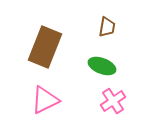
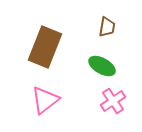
green ellipse: rotated 8 degrees clockwise
pink triangle: rotated 12 degrees counterclockwise
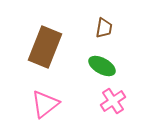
brown trapezoid: moved 3 px left, 1 px down
pink triangle: moved 4 px down
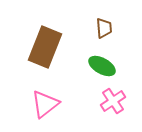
brown trapezoid: rotated 15 degrees counterclockwise
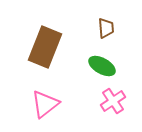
brown trapezoid: moved 2 px right
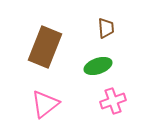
green ellipse: moved 4 px left; rotated 48 degrees counterclockwise
pink cross: rotated 15 degrees clockwise
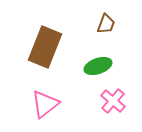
brown trapezoid: moved 4 px up; rotated 25 degrees clockwise
pink cross: rotated 30 degrees counterclockwise
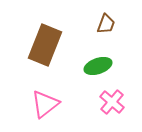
brown rectangle: moved 2 px up
pink cross: moved 1 px left, 1 px down
